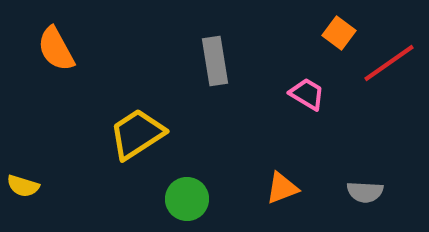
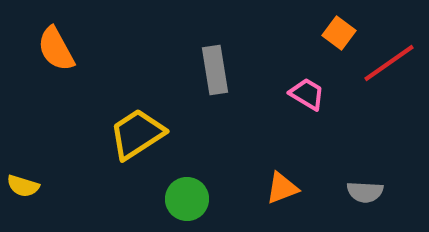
gray rectangle: moved 9 px down
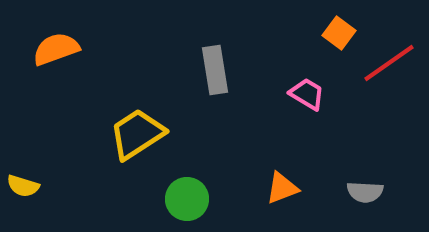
orange semicircle: rotated 99 degrees clockwise
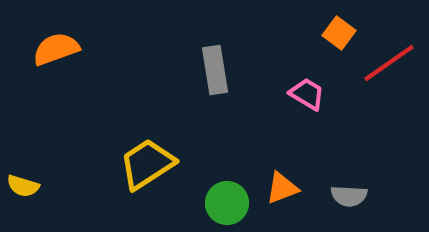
yellow trapezoid: moved 10 px right, 30 px down
gray semicircle: moved 16 px left, 4 px down
green circle: moved 40 px right, 4 px down
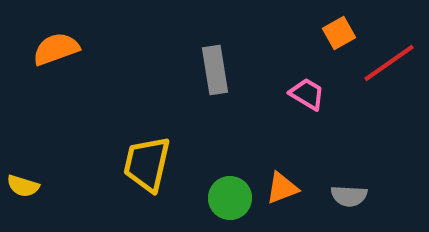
orange square: rotated 24 degrees clockwise
yellow trapezoid: rotated 44 degrees counterclockwise
green circle: moved 3 px right, 5 px up
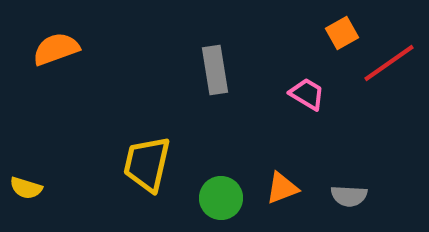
orange square: moved 3 px right
yellow semicircle: moved 3 px right, 2 px down
green circle: moved 9 px left
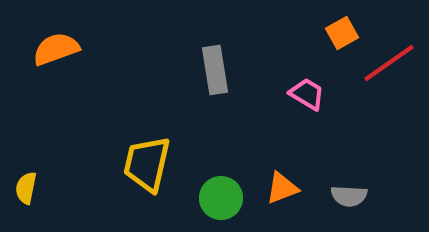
yellow semicircle: rotated 84 degrees clockwise
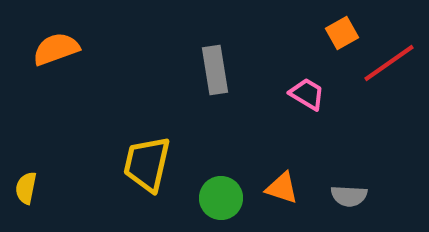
orange triangle: rotated 39 degrees clockwise
